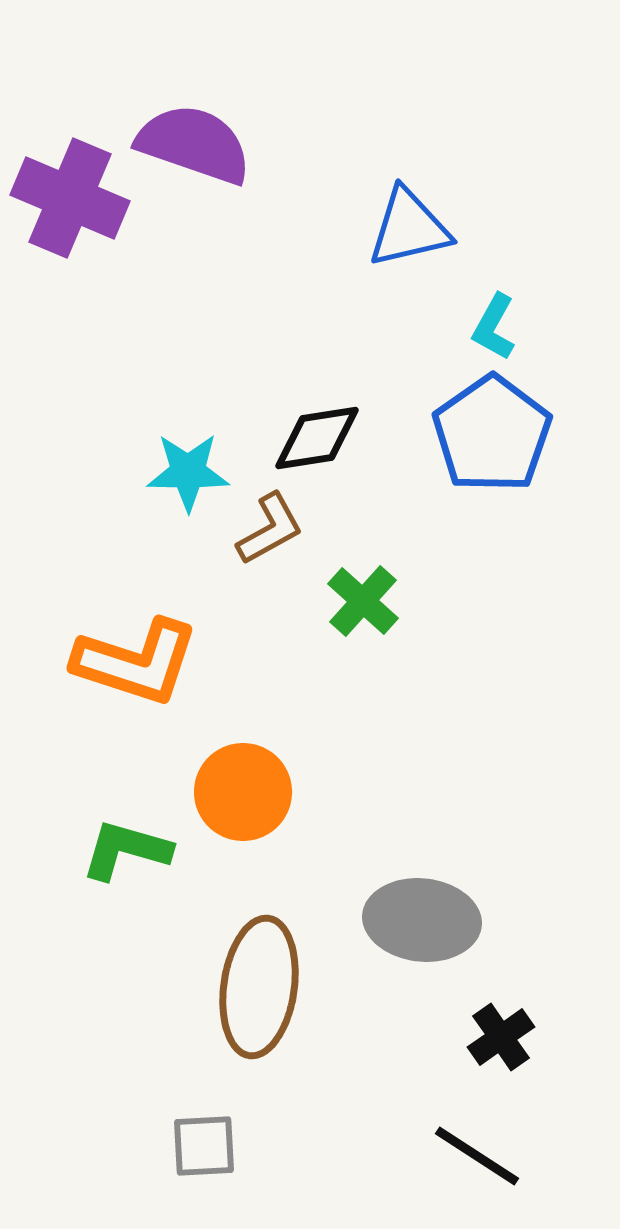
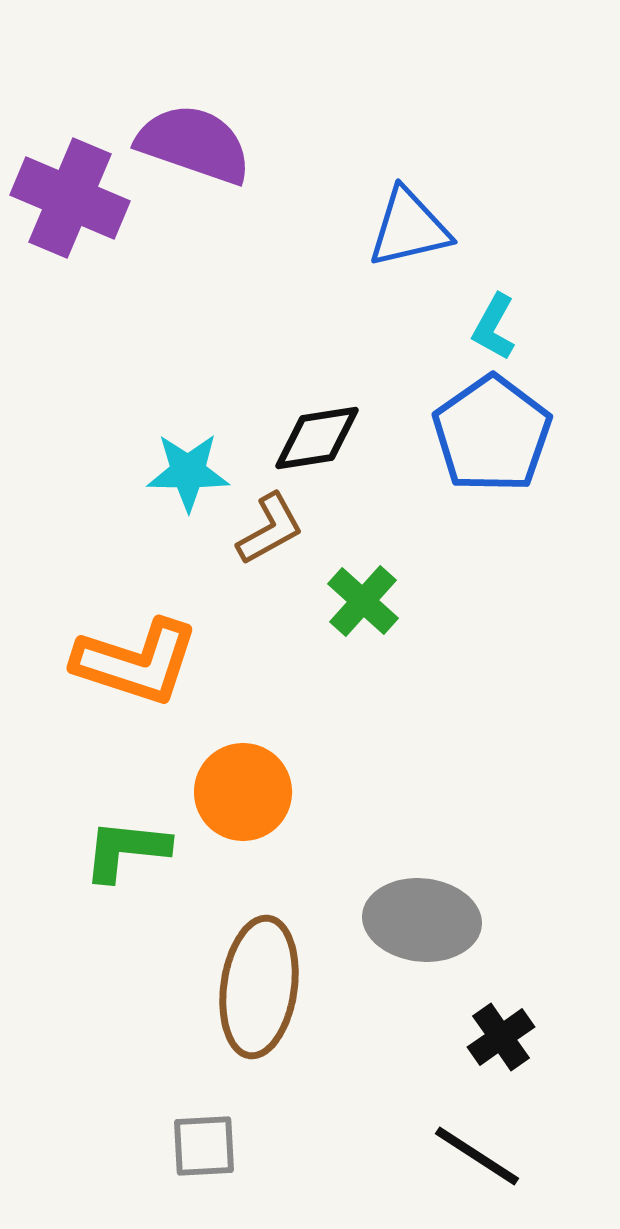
green L-shape: rotated 10 degrees counterclockwise
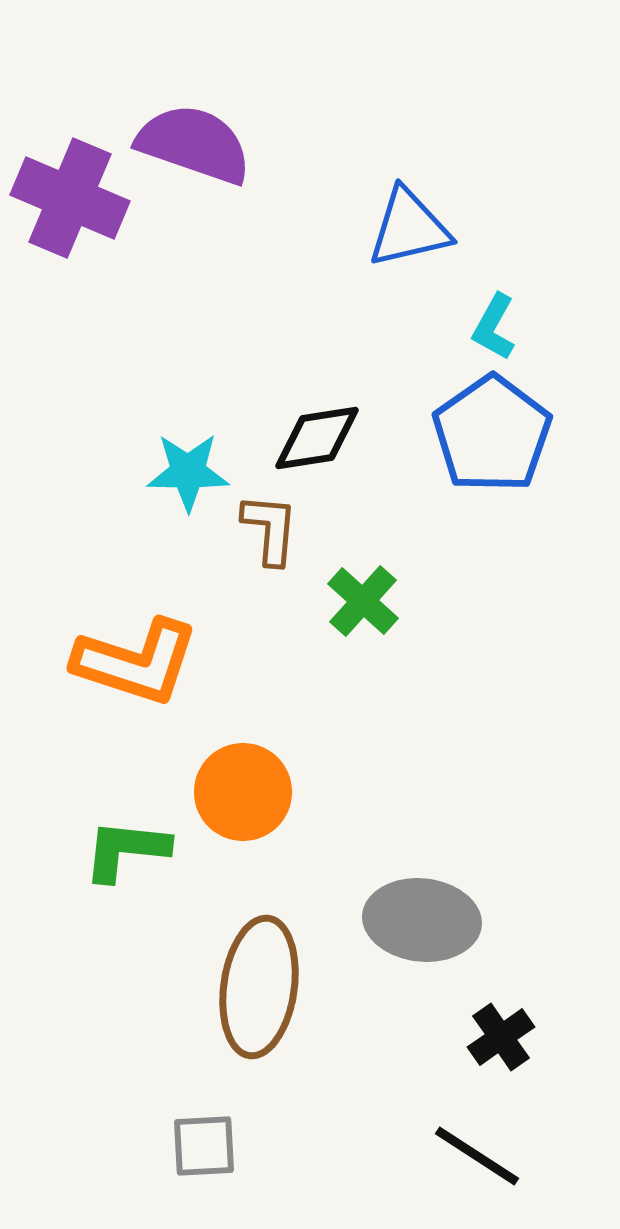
brown L-shape: rotated 56 degrees counterclockwise
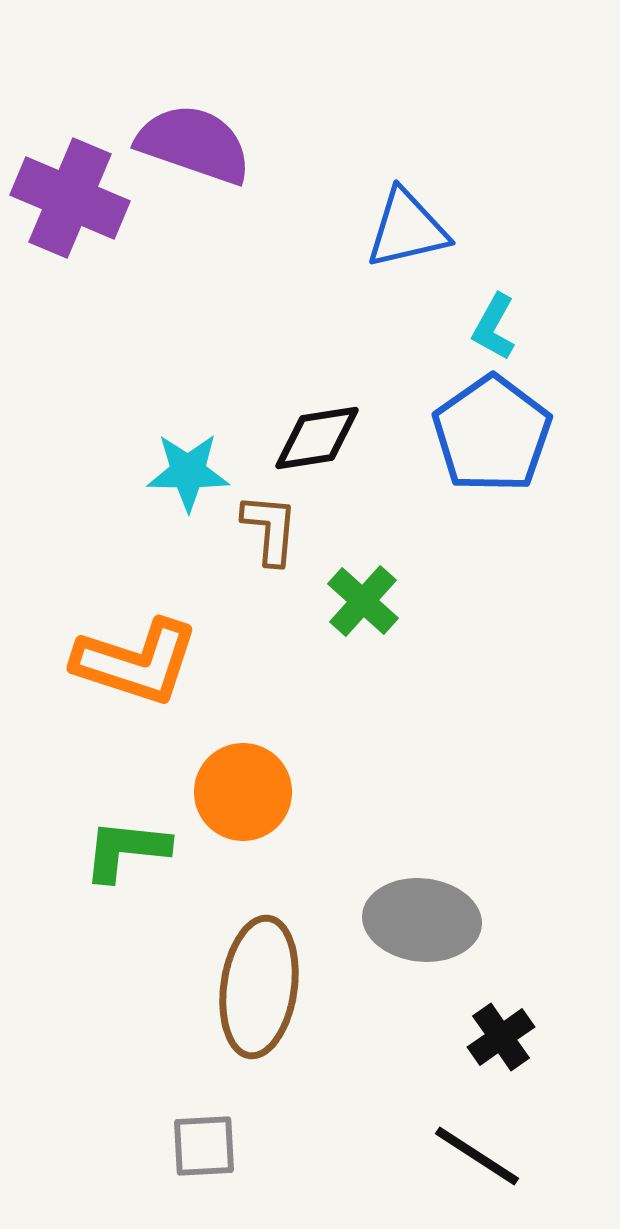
blue triangle: moved 2 px left, 1 px down
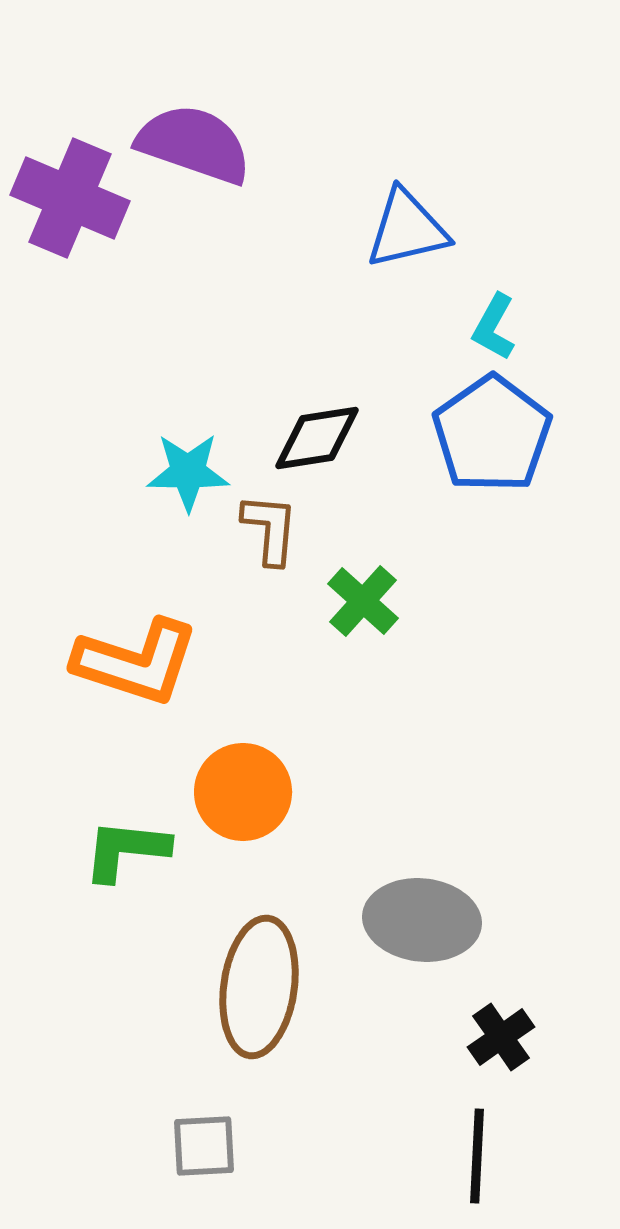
black line: rotated 60 degrees clockwise
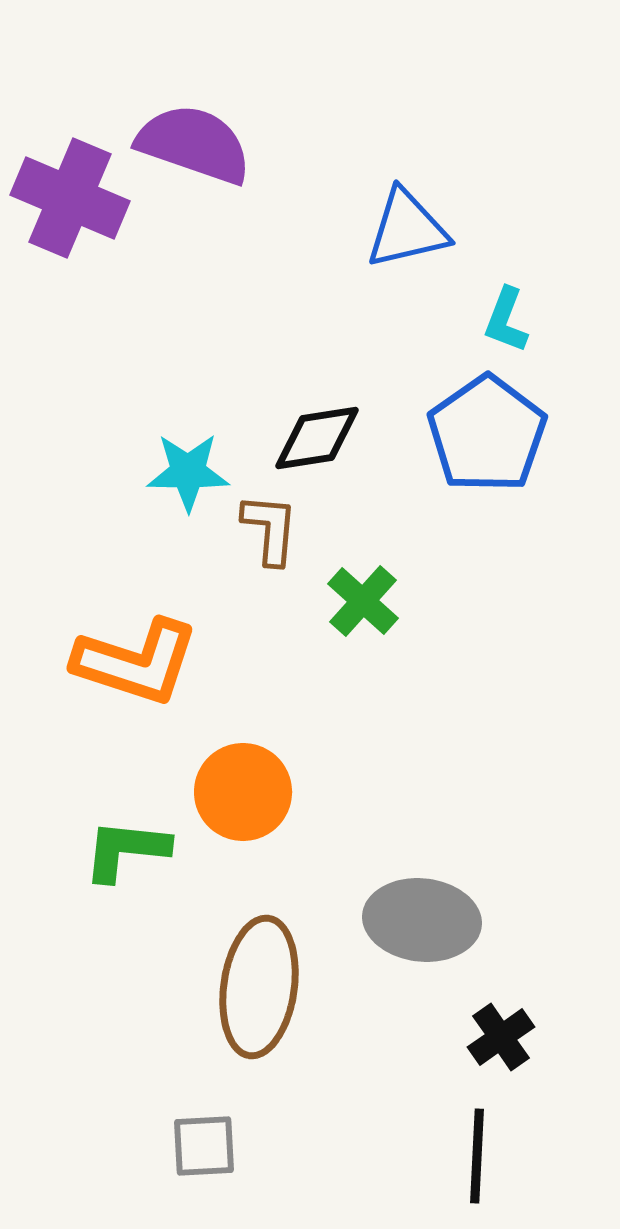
cyan L-shape: moved 12 px right, 7 px up; rotated 8 degrees counterclockwise
blue pentagon: moved 5 px left
